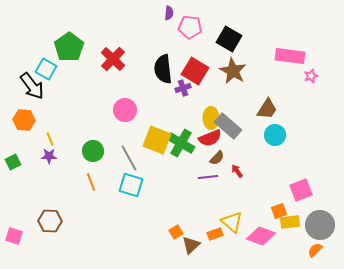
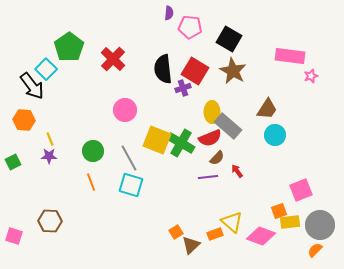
cyan square at (46, 69): rotated 15 degrees clockwise
yellow ellipse at (211, 118): moved 1 px right, 6 px up
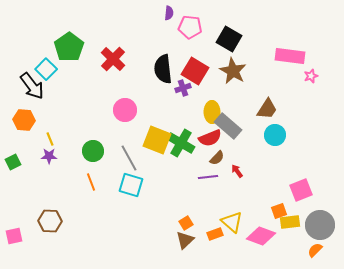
orange square at (176, 232): moved 10 px right, 9 px up
pink square at (14, 236): rotated 30 degrees counterclockwise
brown triangle at (191, 245): moved 6 px left, 5 px up
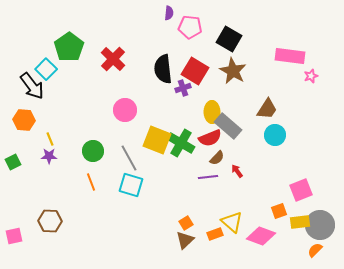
yellow rectangle at (290, 222): moved 10 px right
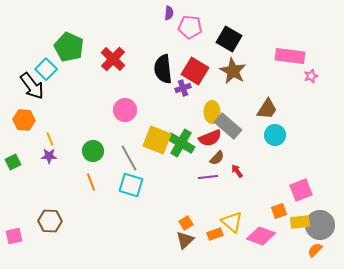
green pentagon at (69, 47): rotated 12 degrees counterclockwise
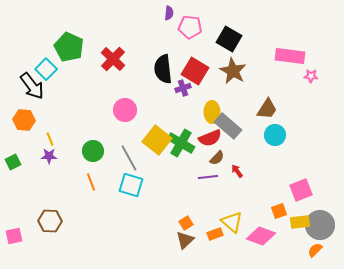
pink star at (311, 76): rotated 24 degrees clockwise
yellow square at (157, 140): rotated 16 degrees clockwise
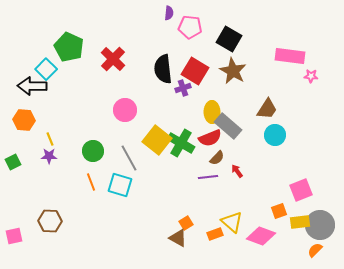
black arrow at (32, 86): rotated 128 degrees clockwise
cyan square at (131, 185): moved 11 px left
brown triangle at (185, 240): moved 7 px left, 2 px up; rotated 48 degrees counterclockwise
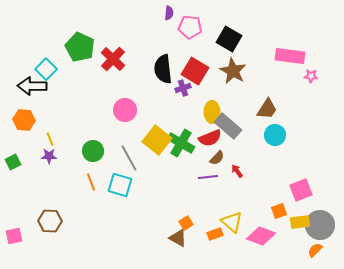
green pentagon at (69, 47): moved 11 px right
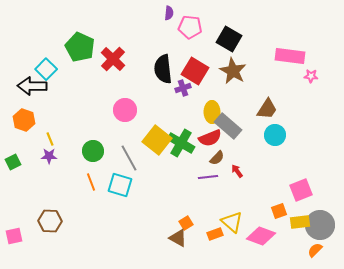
orange hexagon at (24, 120): rotated 15 degrees clockwise
